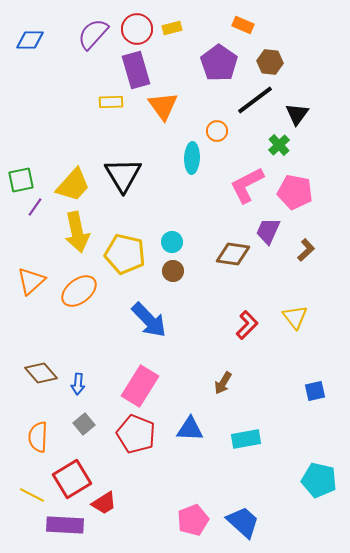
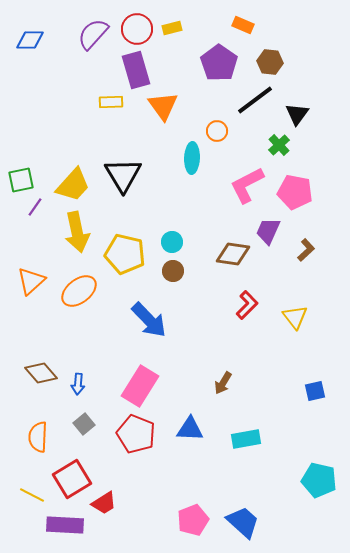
red L-shape at (247, 325): moved 20 px up
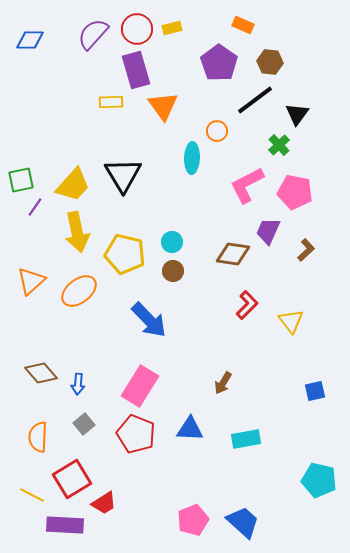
yellow triangle at (295, 317): moved 4 px left, 4 px down
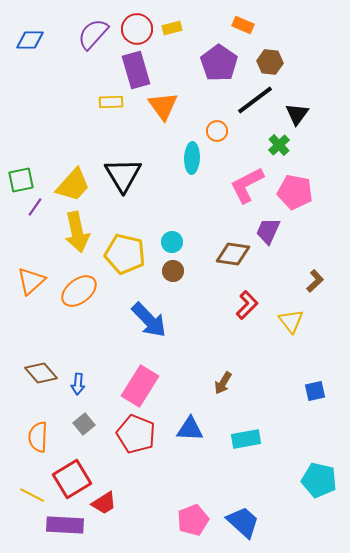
brown L-shape at (306, 250): moved 9 px right, 31 px down
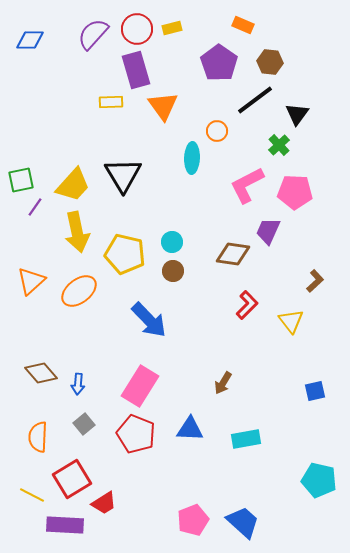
pink pentagon at (295, 192): rotated 8 degrees counterclockwise
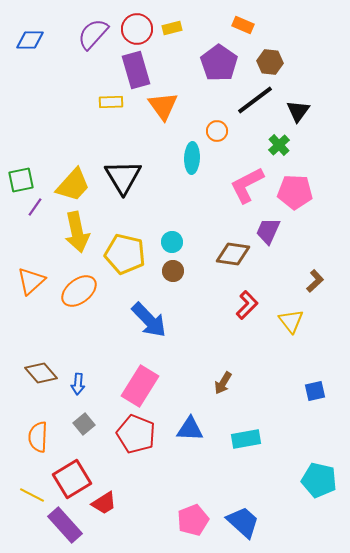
black triangle at (297, 114): moved 1 px right, 3 px up
black triangle at (123, 175): moved 2 px down
purple rectangle at (65, 525): rotated 45 degrees clockwise
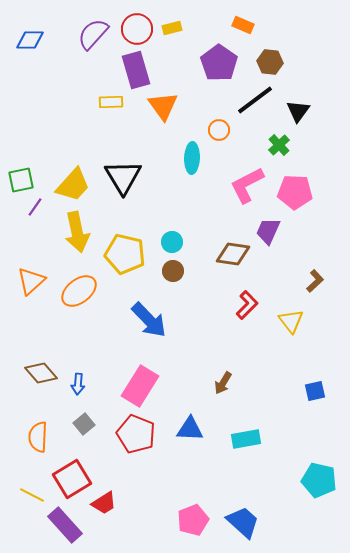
orange circle at (217, 131): moved 2 px right, 1 px up
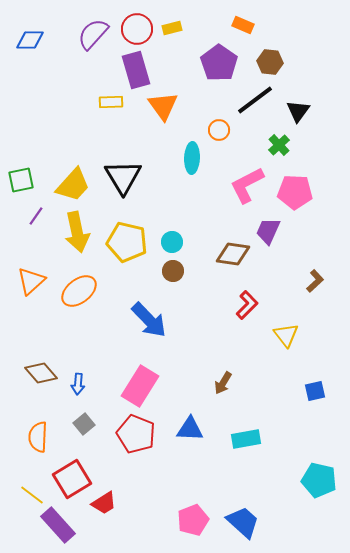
purple line at (35, 207): moved 1 px right, 9 px down
yellow pentagon at (125, 254): moved 2 px right, 12 px up
yellow triangle at (291, 321): moved 5 px left, 14 px down
yellow line at (32, 495): rotated 10 degrees clockwise
purple rectangle at (65, 525): moved 7 px left
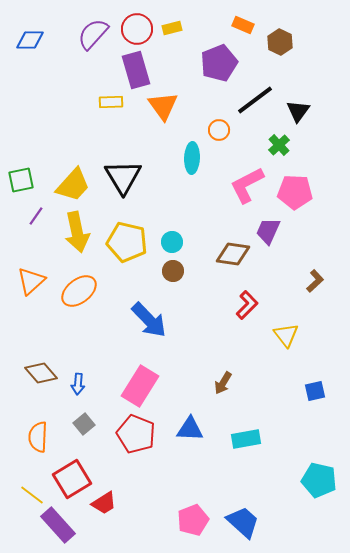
brown hexagon at (270, 62): moved 10 px right, 20 px up; rotated 20 degrees clockwise
purple pentagon at (219, 63): rotated 15 degrees clockwise
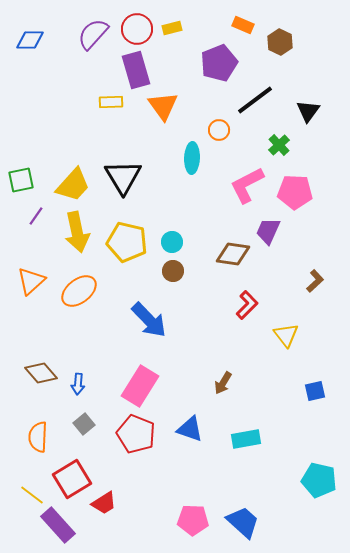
black triangle at (298, 111): moved 10 px right
blue triangle at (190, 429): rotated 16 degrees clockwise
pink pentagon at (193, 520): rotated 24 degrees clockwise
